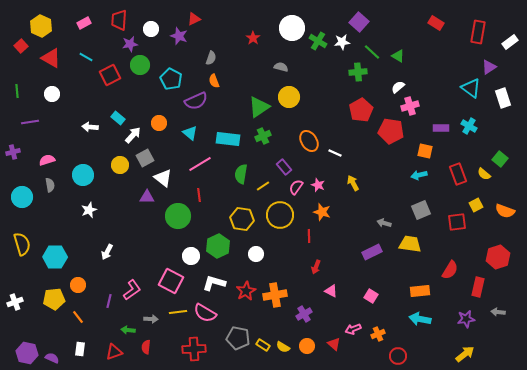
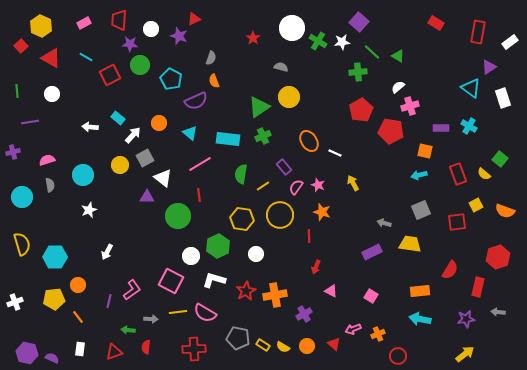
purple star at (130, 44): rotated 14 degrees clockwise
white L-shape at (214, 283): moved 3 px up
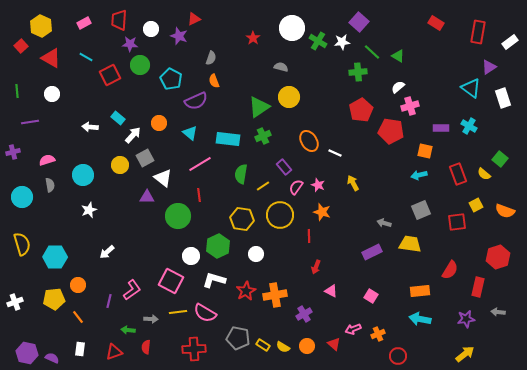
white arrow at (107, 252): rotated 21 degrees clockwise
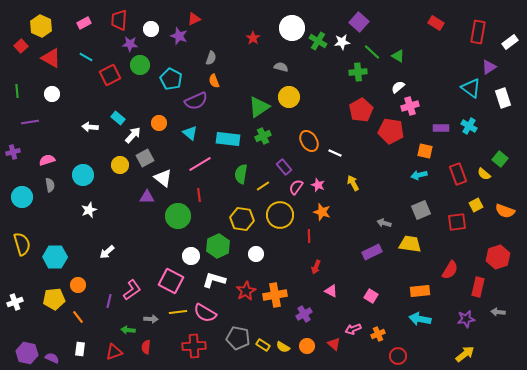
red cross at (194, 349): moved 3 px up
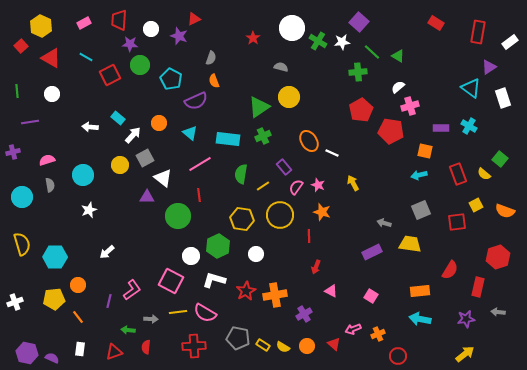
white line at (335, 153): moved 3 px left
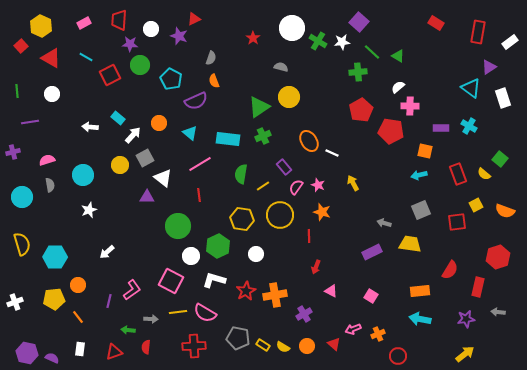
pink cross at (410, 106): rotated 18 degrees clockwise
green circle at (178, 216): moved 10 px down
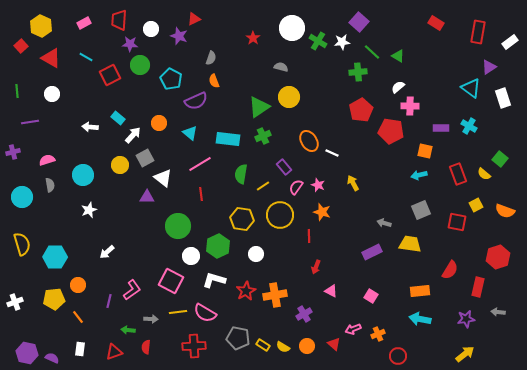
red line at (199, 195): moved 2 px right, 1 px up
red square at (457, 222): rotated 18 degrees clockwise
